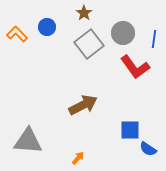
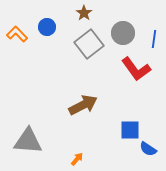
red L-shape: moved 1 px right, 2 px down
orange arrow: moved 1 px left, 1 px down
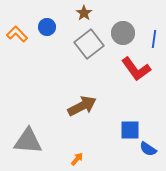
brown arrow: moved 1 px left, 1 px down
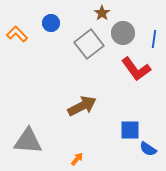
brown star: moved 18 px right
blue circle: moved 4 px right, 4 px up
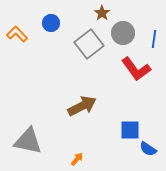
gray triangle: rotated 8 degrees clockwise
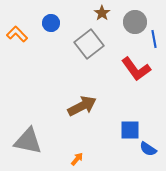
gray circle: moved 12 px right, 11 px up
blue line: rotated 18 degrees counterclockwise
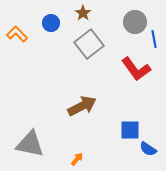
brown star: moved 19 px left
gray triangle: moved 2 px right, 3 px down
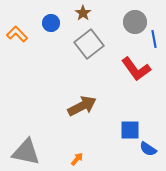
gray triangle: moved 4 px left, 8 px down
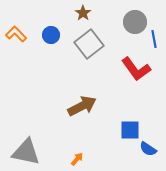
blue circle: moved 12 px down
orange L-shape: moved 1 px left
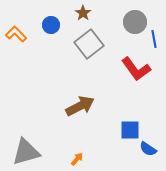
blue circle: moved 10 px up
brown arrow: moved 2 px left
gray triangle: rotated 28 degrees counterclockwise
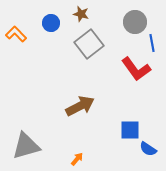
brown star: moved 2 px left, 1 px down; rotated 21 degrees counterclockwise
blue circle: moved 2 px up
blue line: moved 2 px left, 4 px down
gray triangle: moved 6 px up
